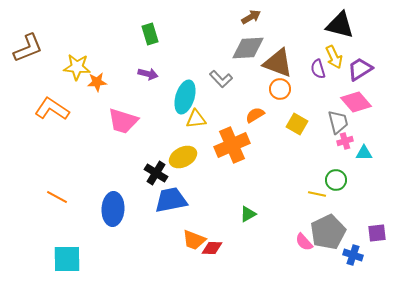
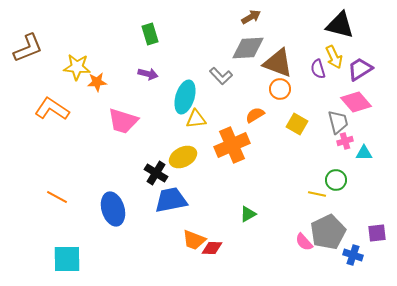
gray L-shape: moved 3 px up
blue ellipse: rotated 20 degrees counterclockwise
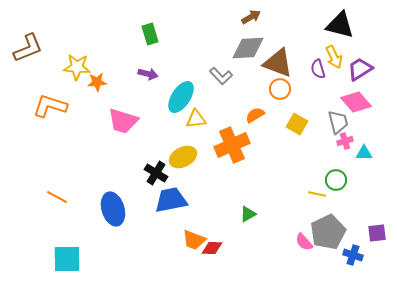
cyan ellipse: moved 4 px left; rotated 16 degrees clockwise
orange L-shape: moved 2 px left, 3 px up; rotated 16 degrees counterclockwise
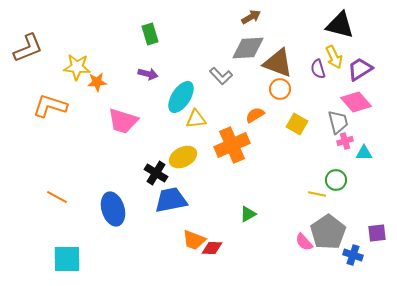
gray pentagon: rotated 8 degrees counterclockwise
